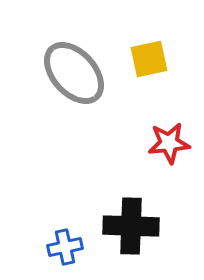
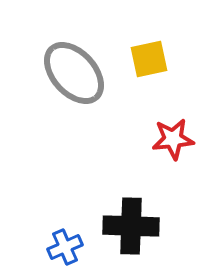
red star: moved 4 px right, 4 px up
blue cross: rotated 12 degrees counterclockwise
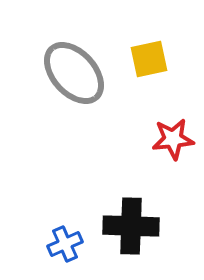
blue cross: moved 3 px up
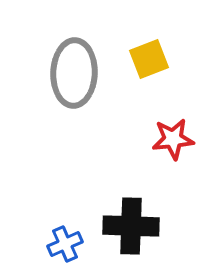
yellow square: rotated 9 degrees counterclockwise
gray ellipse: rotated 44 degrees clockwise
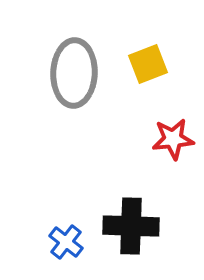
yellow square: moved 1 px left, 5 px down
blue cross: moved 1 px right, 2 px up; rotated 28 degrees counterclockwise
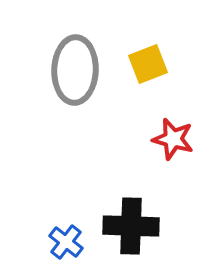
gray ellipse: moved 1 px right, 3 px up
red star: rotated 21 degrees clockwise
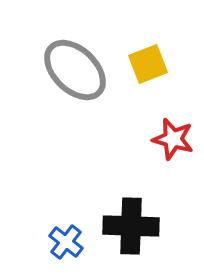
gray ellipse: rotated 48 degrees counterclockwise
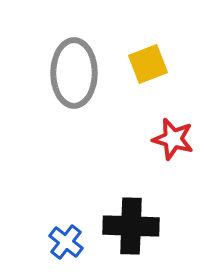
gray ellipse: moved 1 px left, 3 px down; rotated 46 degrees clockwise
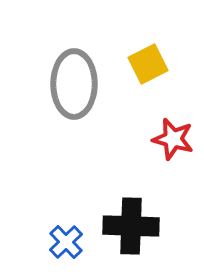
yellow square: rotated 6 degrees counterclockwise
gray ellipse: moved 11 px down
blue cross: rotated 8 degrees clockwise
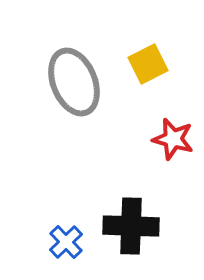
gray ellipse: moved 2 px up; rotated 22 degrees counterclockwise
